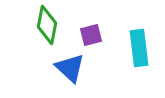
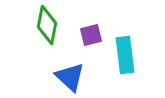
cyan rectangle: moved 14 px left, 7 px down
blue triangle: moved 9 px down
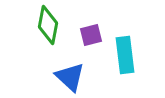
green diamond: moved 1 px right
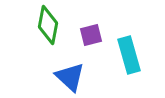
cyan rectangle: moved 4 px right; rotated 9 degrees counterclockwise
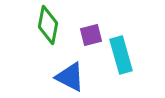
cyan rectangle: moved 8 px left
blue triangle: rotated 16 degrees counterclockwise
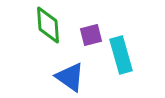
green diamond: rotated 15 degrees counterclockwise
blue triangle: rotated 8 degrees clockwise
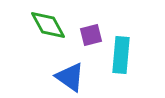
green diamond: rotated 24 degrees counterclockwise
cyan rectangle: rotated 21 degrees clockwise
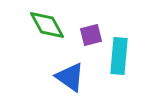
green diamond: moved 1 px left
cyan rectangle: moved 2 px left, 1 px down
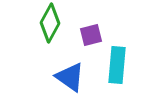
green diamond: moved 3 px right, 2 px up; rotated 57 degrees clockwise
cyan rectangle: moved 2 px left, 9 px down
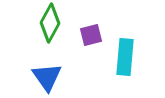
cyan rectangle: moved 8 px right, 8 px up
blue triangle: moved 23 px left; rotated 20 degrees clockwise
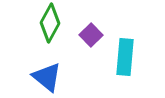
purple square: rotated 30 degrees counterclockwise
blue triangle: rotated 16 degrees counterclockwise
